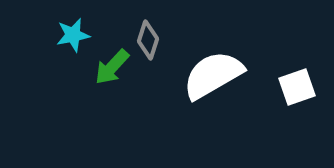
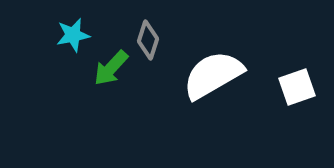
green arrow: moved 1 px left, 1 px down
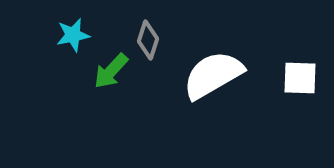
green arrow: moved 3 px down
white square: moved 3 px right, 9 px up; rotated 21 degrees clockwise
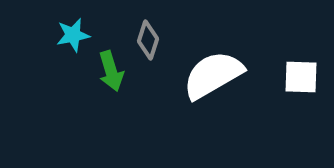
green arrow: rotated 60 degrees counterclockwise
white square: moved 1 px right, 1 px up
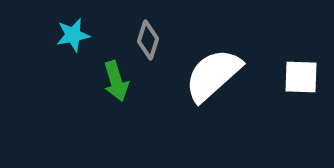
green arrow: moved 5 px right, 10 px down
white semicircle: rotated 12 degrees counterclockwise
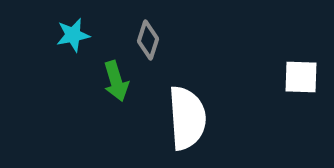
white semicircle: moved 26 px left, 43 px down; rotated 128 degrees clockwise
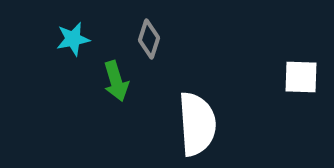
cyan star: moved 4 px down
gray diamond: moved 1 px right, 1 px up
white semicircle: moved 10 px right, 6 px down
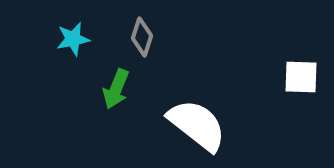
gray diamond: moved 7 px left, 2 px up
green arrow: moved 8 px down; rotated 39 degrees clockwise
white semicircle: moved 1 px down; rotated 48 degrees counterclockwise
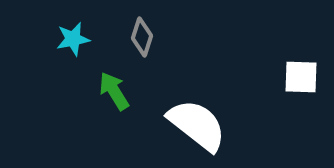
green arrow: moved 2 px left, 2 px down; rotated 126 degrees clockwise
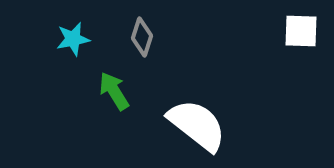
white square: moved 46 px up
